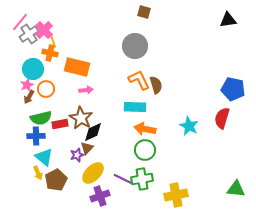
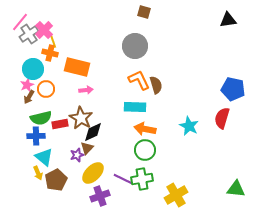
yellow cross: rotated 20 degrees counterclockwise
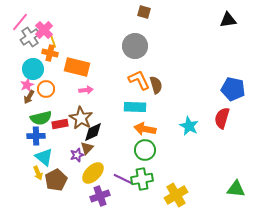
gray cross: moved 1 px right, 3 px down
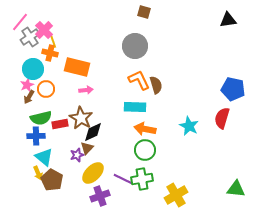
brown pentagon: moved 4 px left; rotated 15 degrees counterclockwise
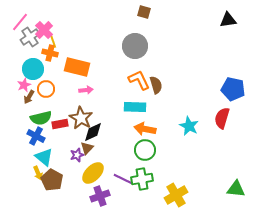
pink star: moved 3 px left
blue cross: rotated 30 degrees clockwise
